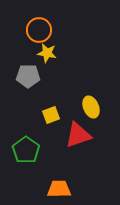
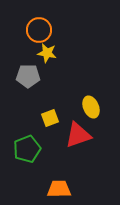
yellow square: moved 1 px left, 3 px down
green pentagon: moved 1 px right, 1 px up; rotated 16 degrees clockwise
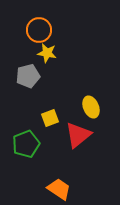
gray pentagon: rotated 15 degrees counterclockwise
red triangle: rotated 20 degrees counterclockwise
green pentagon: moved 1 px left, 5 px up
orange trapezoid: rotated 35 degrees clockwise
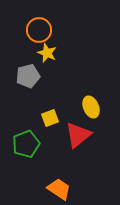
yellow star: rotated 12 degrees clockwise
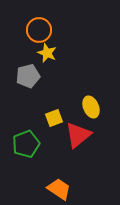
yellow square: moved 4 px right
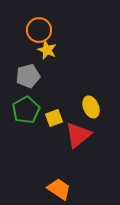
yellow star: moved 3 px up
green pentagon: moved 34 px up; rotated 8 degrees counterclockwise
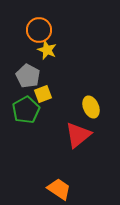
gray pentagon: rotated 30 degrees counterclockwise
yellow square: moved 11 px left, 24 px up
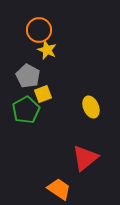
red triangle: moved 7 px right, 23 px down
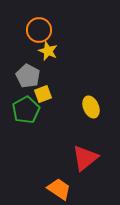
yellow star: moved 1 px right, 1 px down
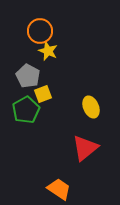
orange circle: moved 1 px right, 1 px down
red triangle: moved 10 px up
